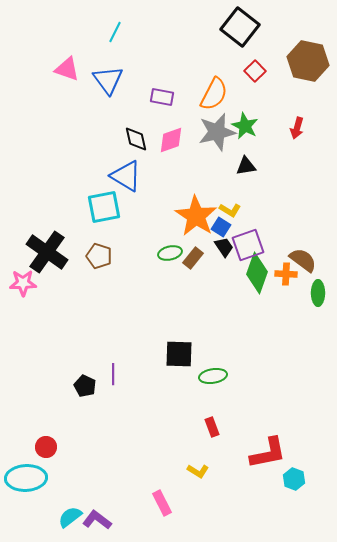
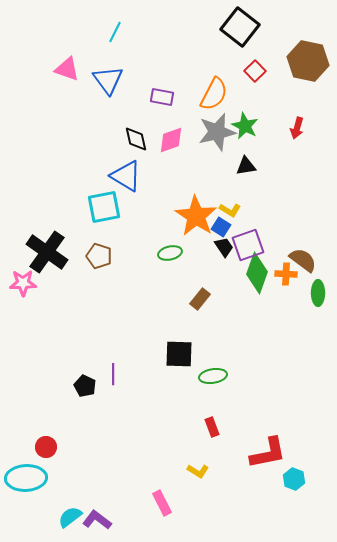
brown rectangle at (193, 258): moved 7 px right, 41 px down
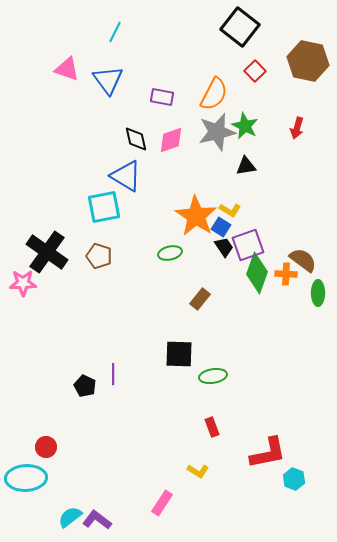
pink rectangle at (162, 503): rotated 60 degrees clockwise
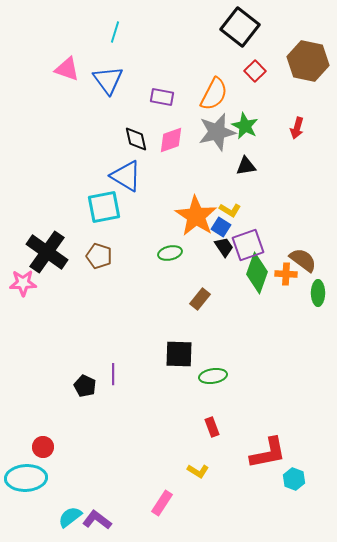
cyan line at (115, 32): rotated 10 degrees counterclockwise
red circle at (46, 447): moved 3 px left
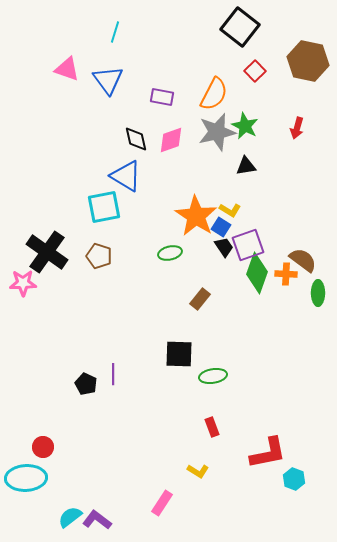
black pentagon at (85, 386): moved 1 px right, 2 px up
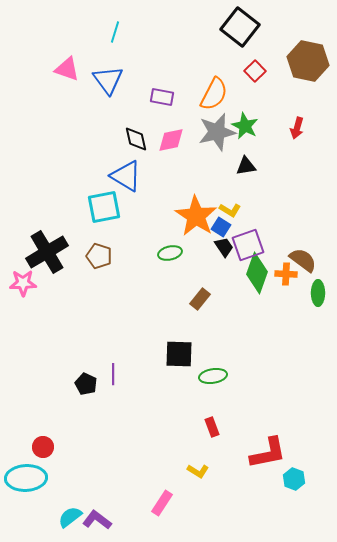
pink diamond at (171, 140): rotated 8 degrees clockwise
black cross at (47, 252): rotated 24 degrees clockwise
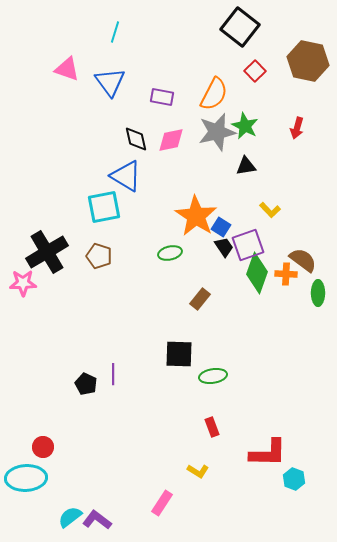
blue triangle at (108, 80): moved 2 px right, 2 px down
yellow L-shape at (230, 210): moved 40 px right; rotated 15 degrees clockwise
red L-shape at (268, 453): rotated 12 degrees clockwise
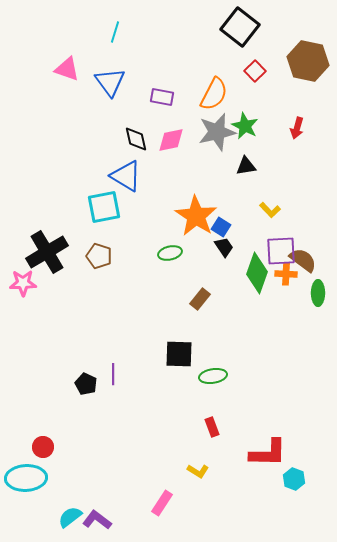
purple square at (248, 245): moved 33 px right, 6 px down; rotated 16 degrees clockwise
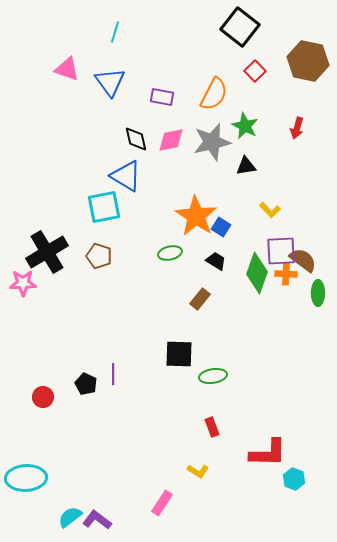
gray star at (217, 132): moved 5 px left, 10 px down
black trapezoid at (224, 247): moved 8 px left, 14 px down; rotated 25 degrees counterclockwise
red circle at (43, 447): moved 50 px up
